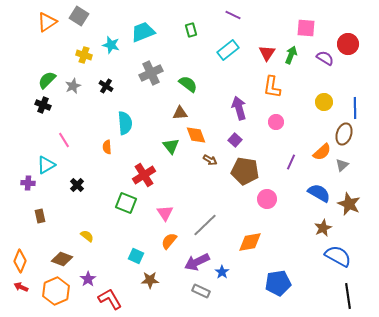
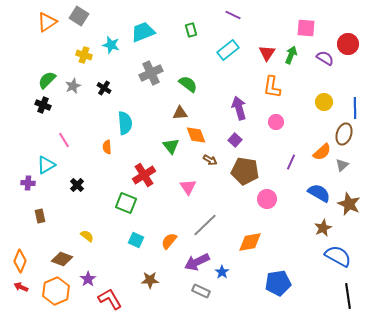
black cross at (106, 86): moved 2 px left, 2 px down
pink triangle at (165, 213): moved 23 px right, 26 px up
cyan square at (136, 256): moved 16 px up
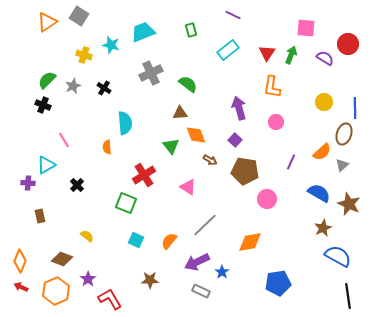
pink triangle at (188, 187): rotated 24 degrees counterclockwise
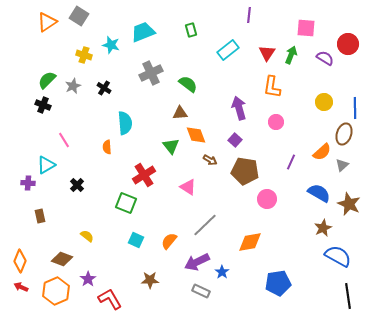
purple line at (233, 15): moved 16 px right; rotated 70 degrees clockwise
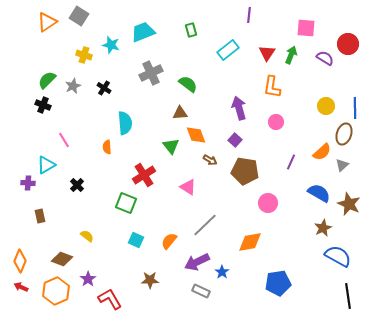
yellow circle at (324, 102): moved 2 px right, 4 px down
pink circle at (267, 199): moved 1 px right, 4 px down
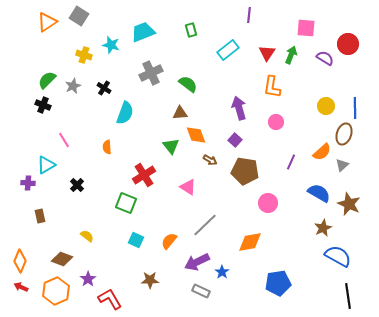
cyan semicircle at (125, 123): moved 10 px up; rotated 25 degrees clockwise
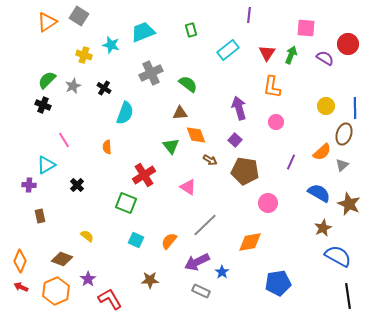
purple cross at (28, 183): moved 1 px right, 2 px down
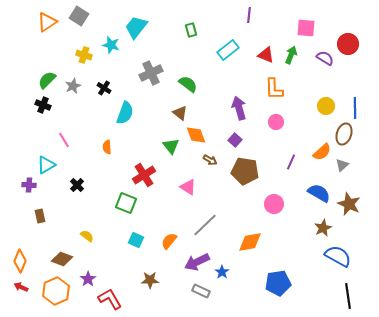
cyan trapezoid at (143, 32): moved 7 px left, 5 px up; rotated 30 degrees counterclockwise
red triangle at (267, 53): moved 1 px left, 2 px down; rotated 42 degrees counterclockwise
orange L-shape at (272, 87): moved 2 px right, 2 px down; rotated 10 degrees counterclockwise
brown triangle at (180, 113): rotated 42 degrees clockwise
pink circle at (268, 203): moved 6 px right, 1 px down
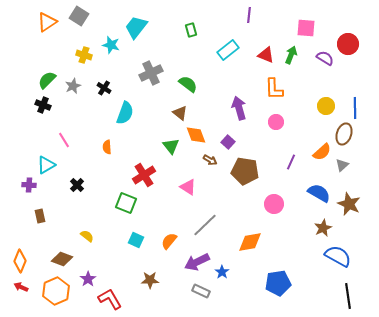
purple square at (235, 140): moved 7 px left, 2 px down
